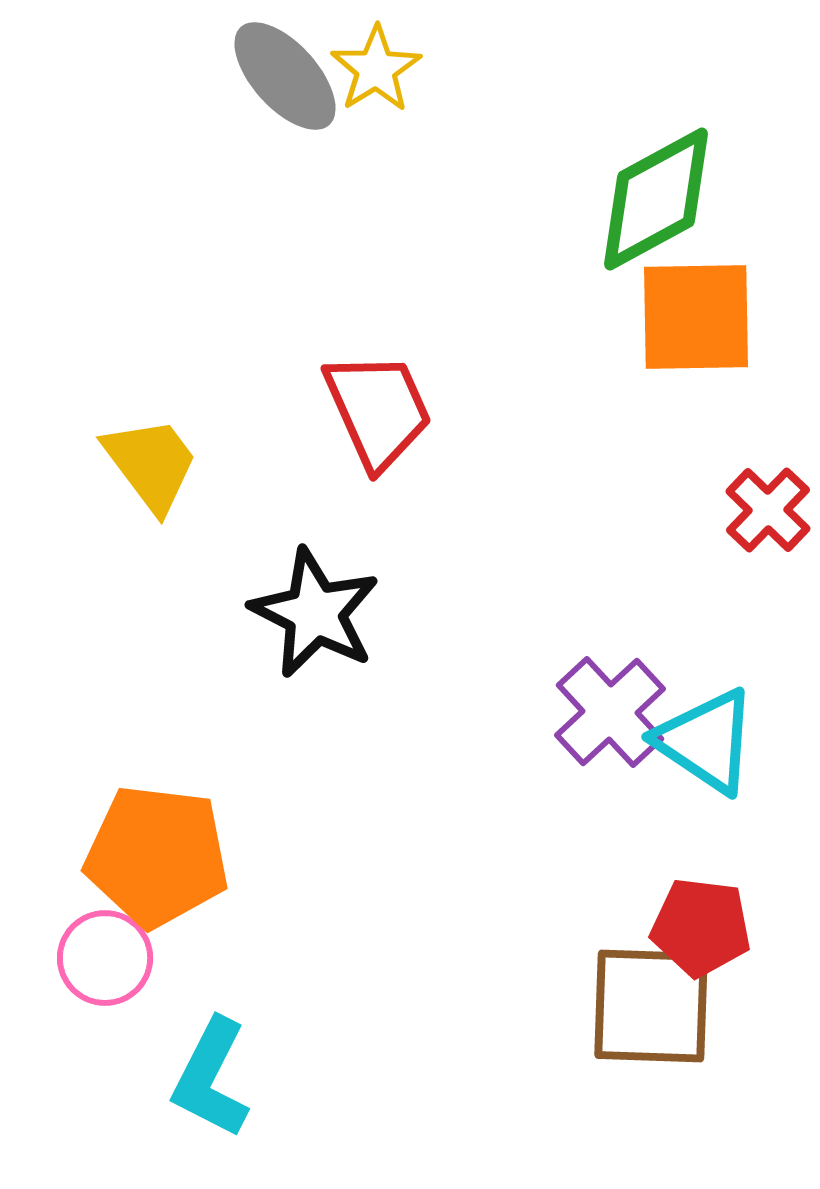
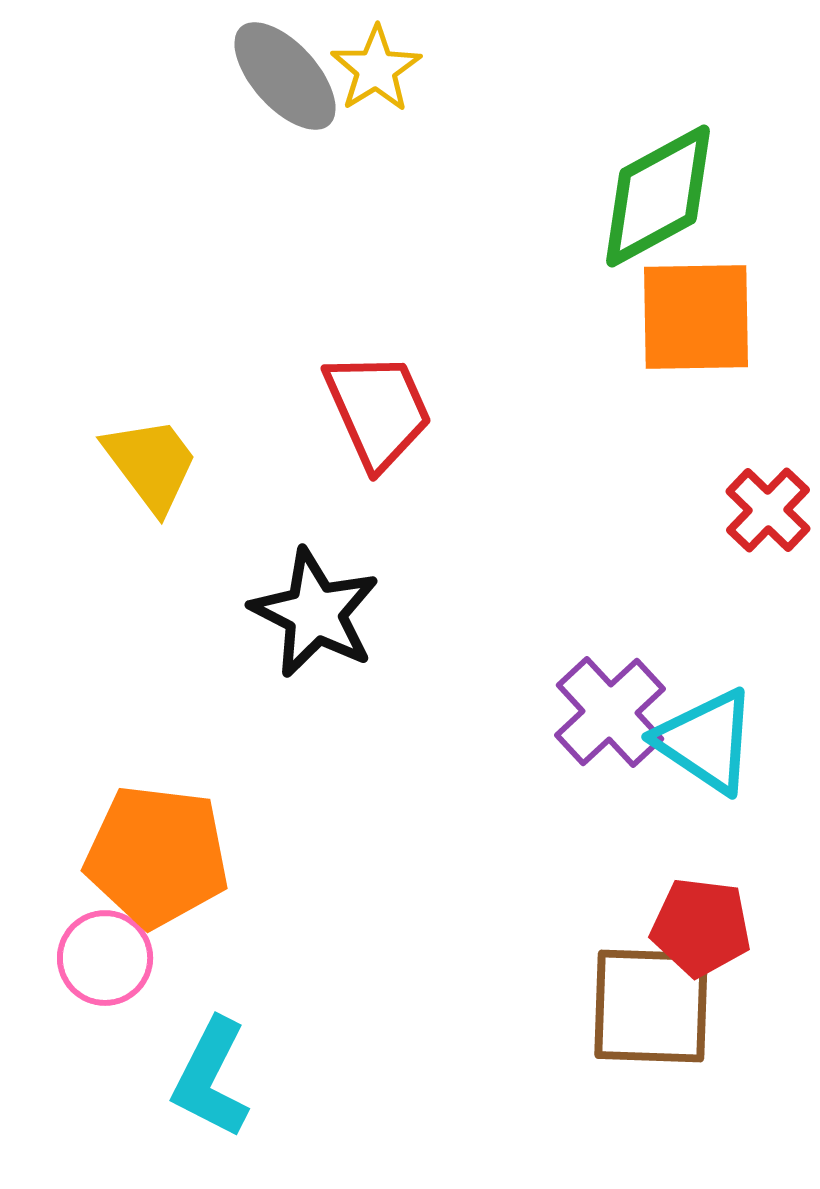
green diamond: moved 2 px right, 3 px up
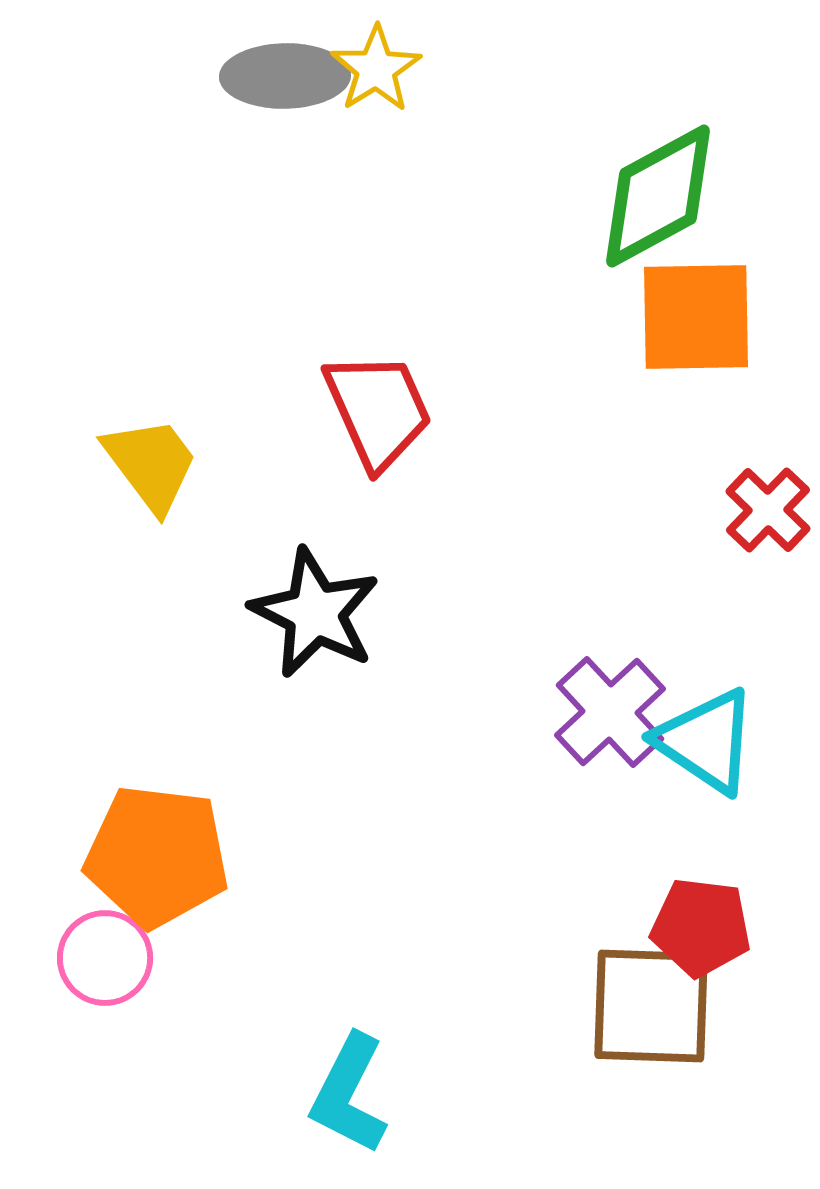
gray ellipse: rotated 49 degrees counterclockwise
cyan L-shape: moved 138 px right, 16 px down
